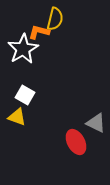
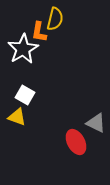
orange L-shape: rotated 95 degrees counterclockwise
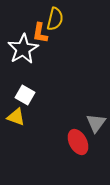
orange L-shape: moved 1 px right, 1 px down
yellow triangle: moved 1 px left
gray triangle: rotated 40 degrees clockwise
red ellipse: moved 2 px right
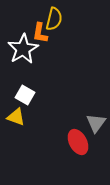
yellow semicircle: moved 1 px left
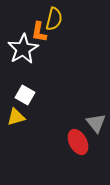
orange L-shape: moved 1 px left, 1 px up
yellow triangle: rotated 36 degrees counterclockwise
gray triangle: rotated 15 degrees counterclockwise
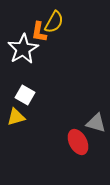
yellow semicircle: moved 3 px down; rotated 15 degrees clockwise
gray triangle: rotated 35 degrees counterclockwise
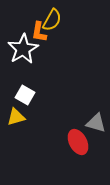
yellow semicircle: moved 2 px left, 2 px up
